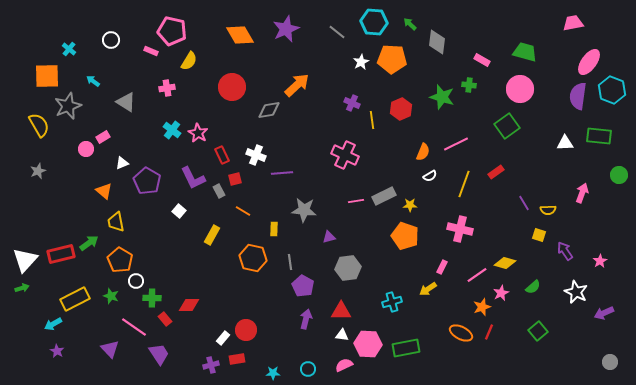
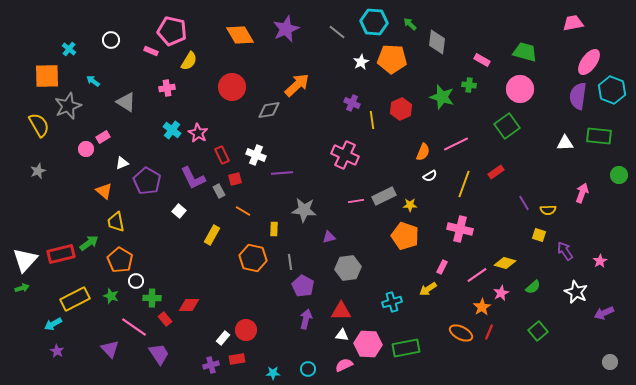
orange star at (482, 307): rotated 12 degrees counterclockwise
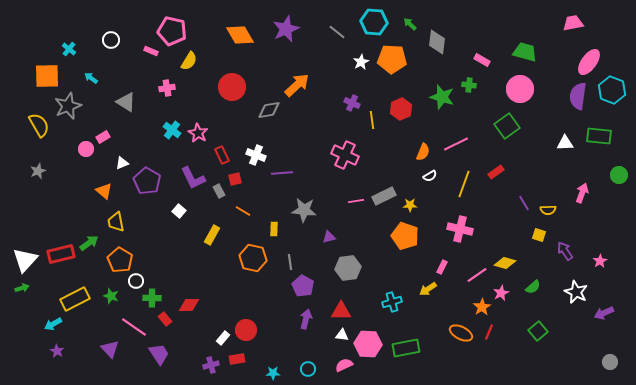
cyan arrow at (93, 81): moved 2 px left, 3 px up
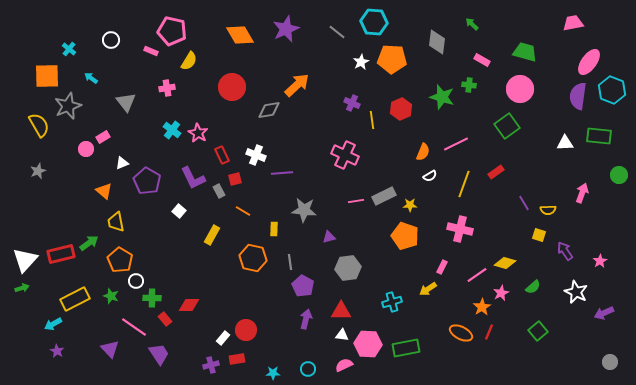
green arrow at (410, 24): moved 62 px right
gray triangle at (126, 102): rotated 20 degrees clockwise
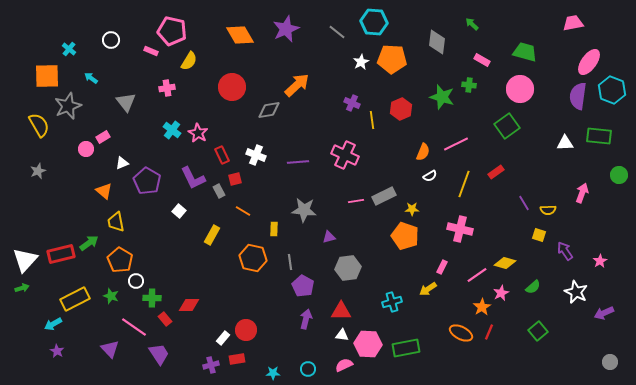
purple line at (282, 173): moved 16 px right, 11 px up
yellow star at (410, 205): moved 2 px right, 4 px down
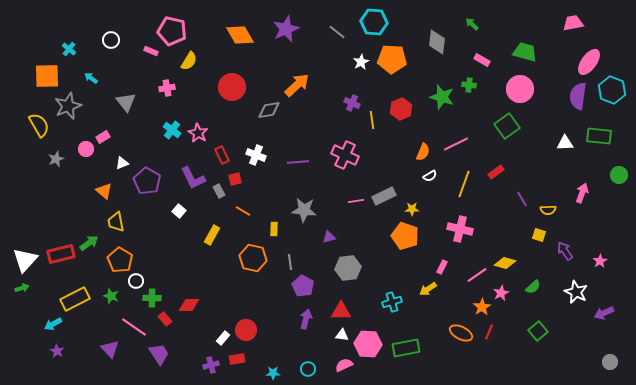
gray star at (38, 171): moved 18 px right, 12 px up
purple line at (524, 203): moved 2 px left, 4 px up
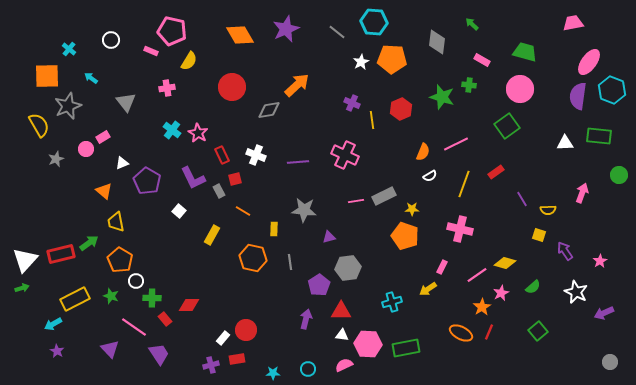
purple pentagon at (303, 286): moved 16 px right, 1 px up; rotated 10 degrees clockwise
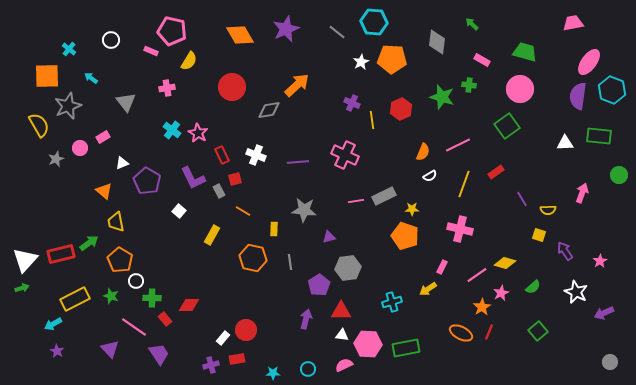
pink line at (456, 144): moved 2 px right, 1 px down
pink circle at (86, 149): moved 6 px left, 1 px up
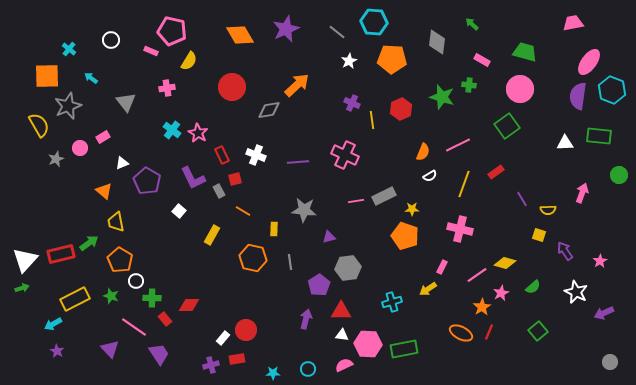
white star at (361, 62): moved 12 px left, 1 px up
green rectangle at (406, 348): moved 2 px left, 1 px down
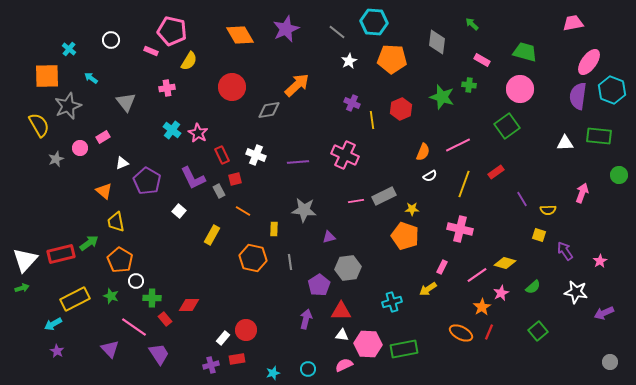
white star at (576, 292): rotated 15 degrees counterclockwise
cyan star at (273, 373): rotated 16 degrees counterclockwise
